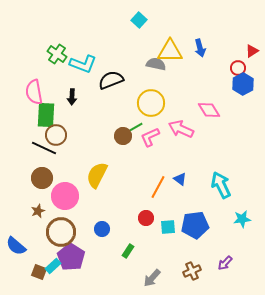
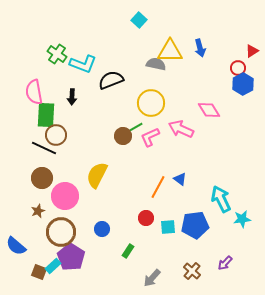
cyan arrow at (221, 185): moved 14 px down
brown cross at (192, 271): rotated 24 degrees counterclockwise
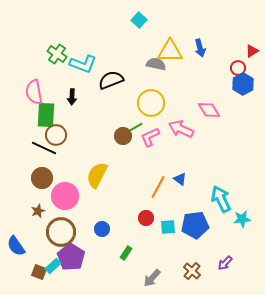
blue semicircle at (16, 246): rotated 15 degrees clockwise
green rectangle at (128, 251): moved 2 px left, 2 px down
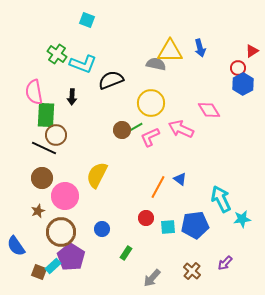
cyan square at (139, 20): moved 52 px left; rotated 21 degrees counterclockwise
brown circle at (123, 136): moved 1 px left, 6 px up
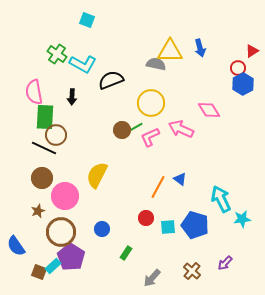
cyan L-shape at (83, 64): rotated 8 degrees clockwise
green rectangle at (46, 115): moved 1 px left, 2 px down
blue pentagon at (195, 225): rotated 24 degrees clockwise
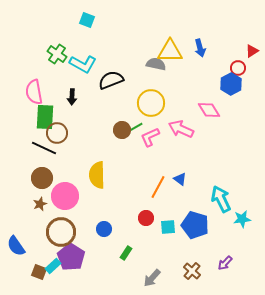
blue hexagon at (243, 84): moved 12 px left
brown circle at (56, 135): moved 1 px right, 2 px up
yellow semicircle at (97, 175): rotated 28 degrees counterclockwise
brown star at (38, 211): moved 2 px right, 7 px up
blue circle at (102, 229): moved 2 px right
